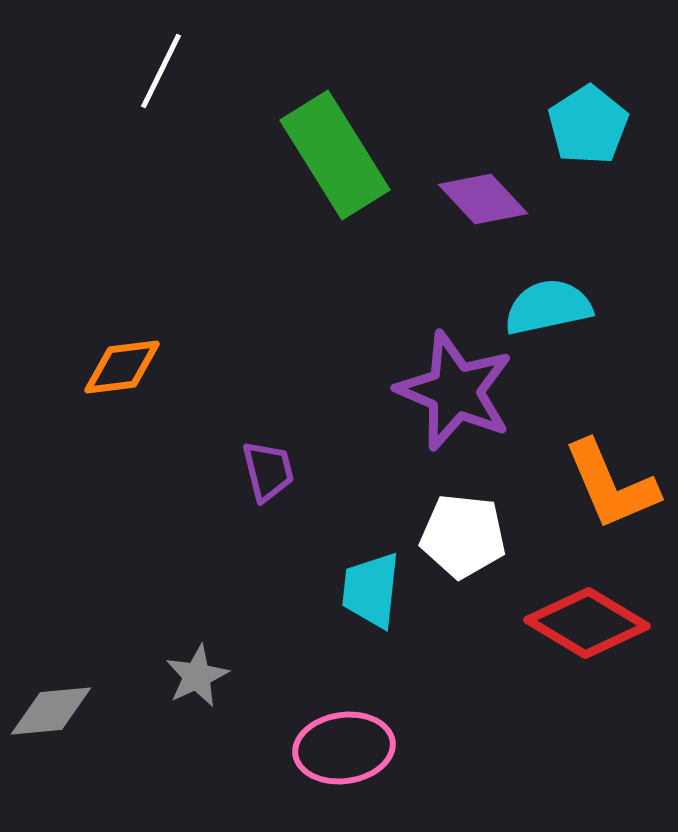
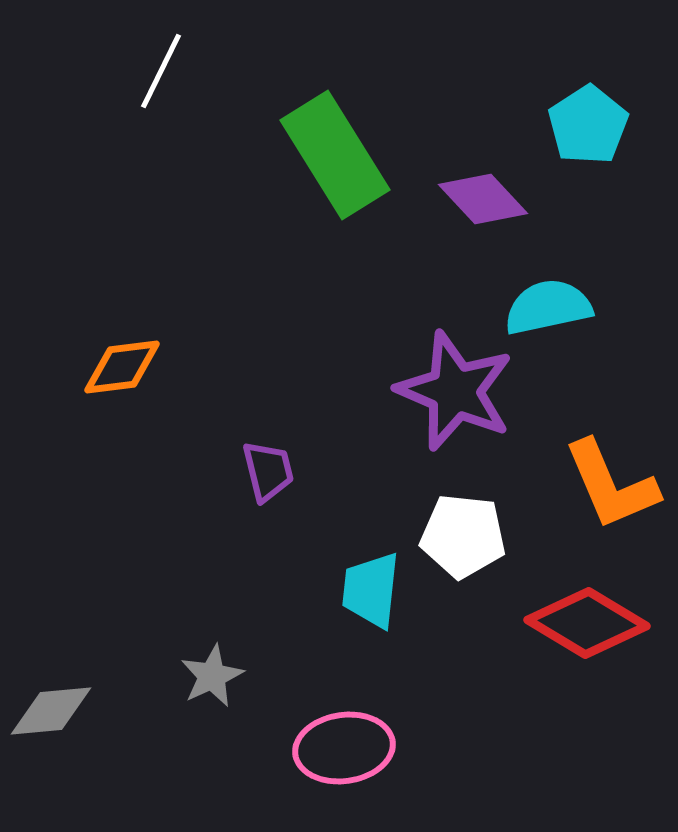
gray star: moved 15 px right
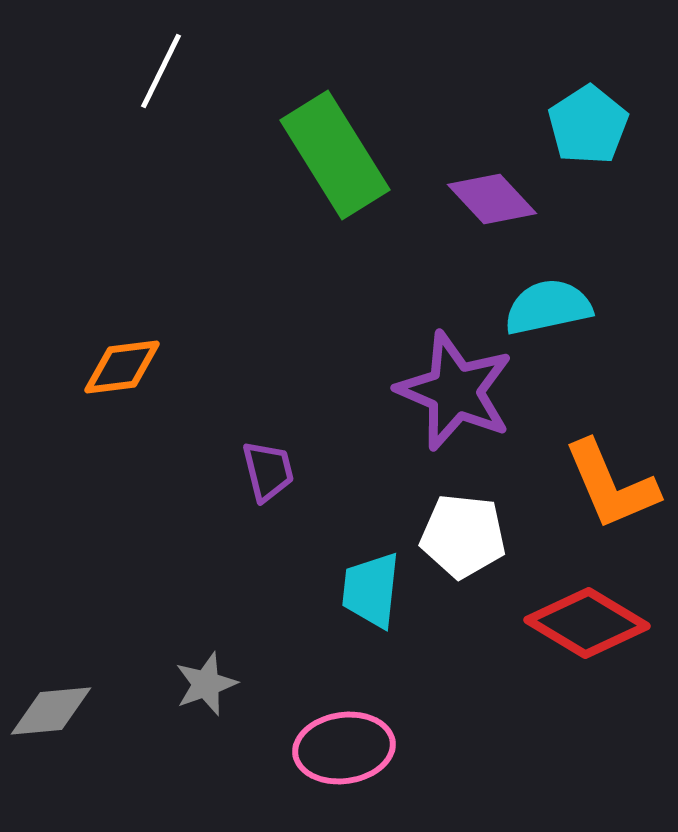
purple diamond: moved 9 px right
gray star: moved 6 px left, 8 px down; rotated 6 degrees clockwise
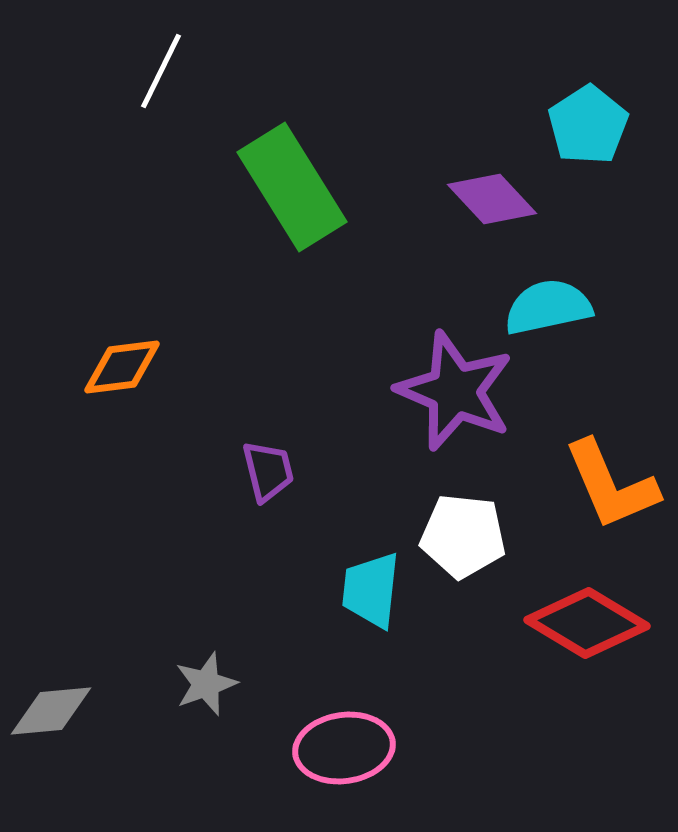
green rectangle: moved 43 px left, 32 px down
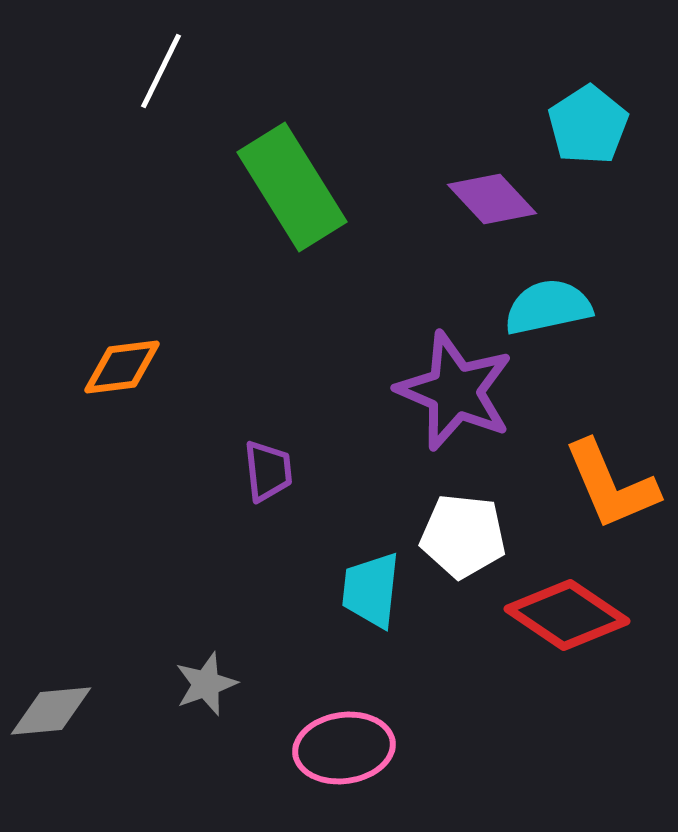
purple trapezoid: rotated 8 degrees clockwise
red diamond: moved 20 px left, 8 px up; rotated 3 degrees clockwise
